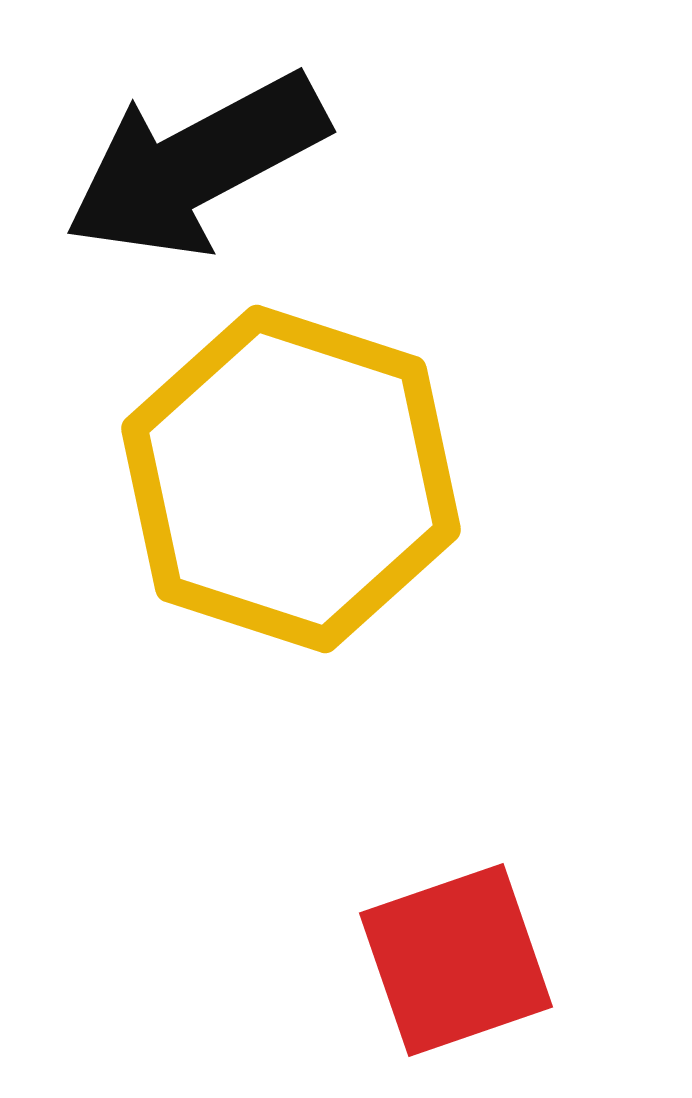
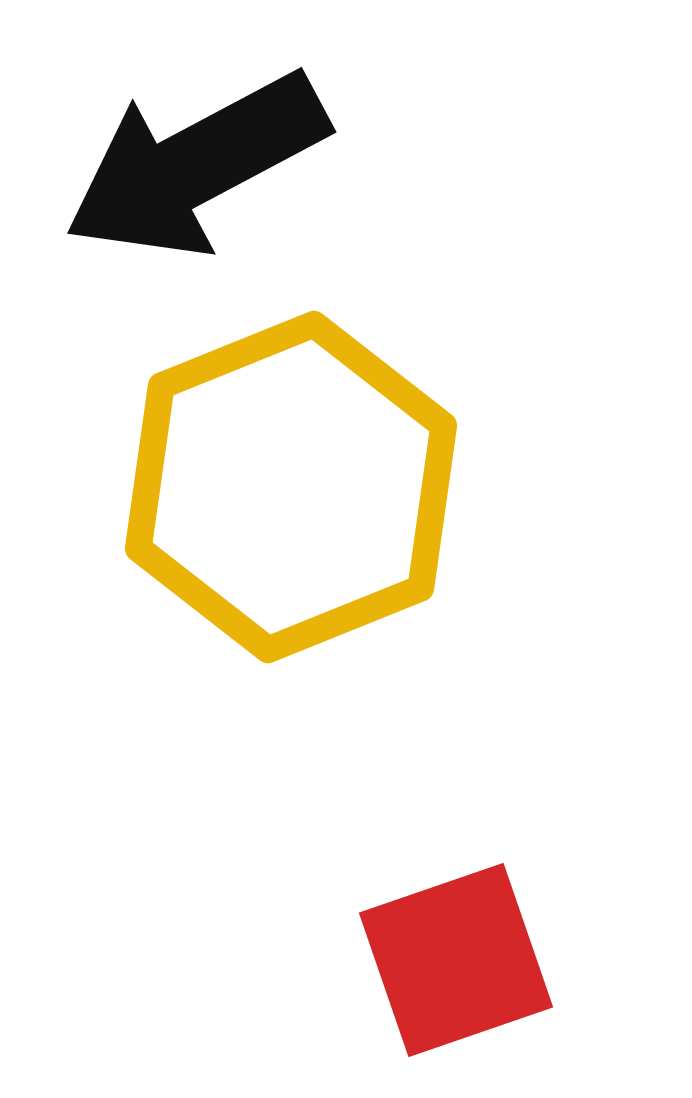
yellow hexagon: moved 8 px down; rotated 20 degrees clockwise
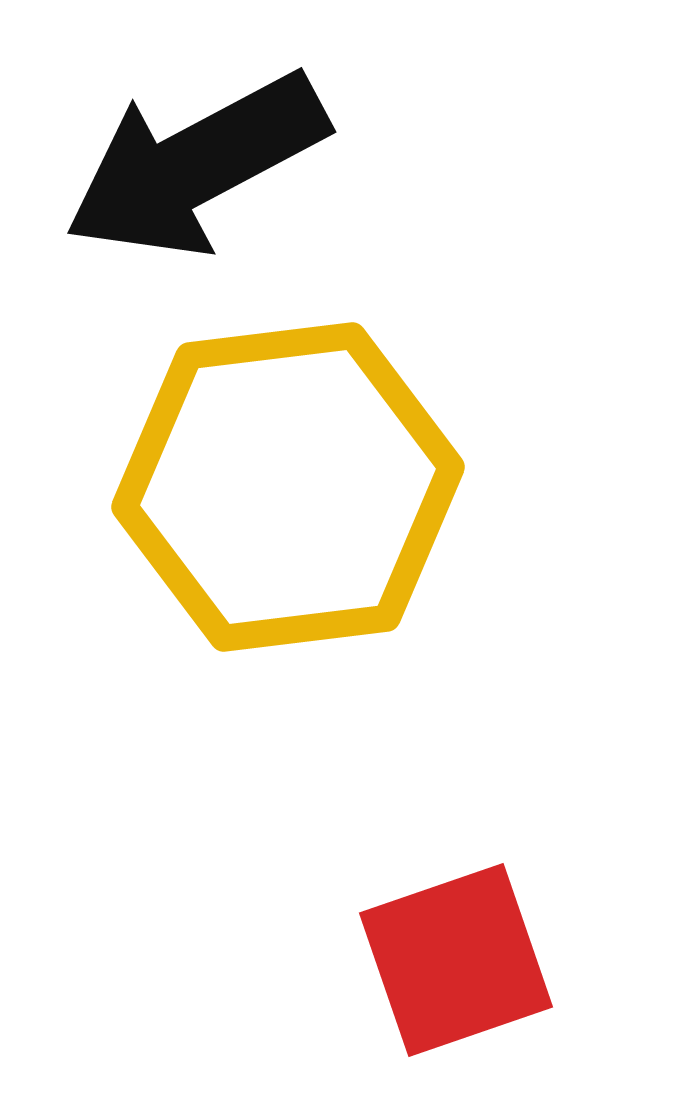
yellow hexagon: moved 3 px left; rotated 15 degrees clockwise
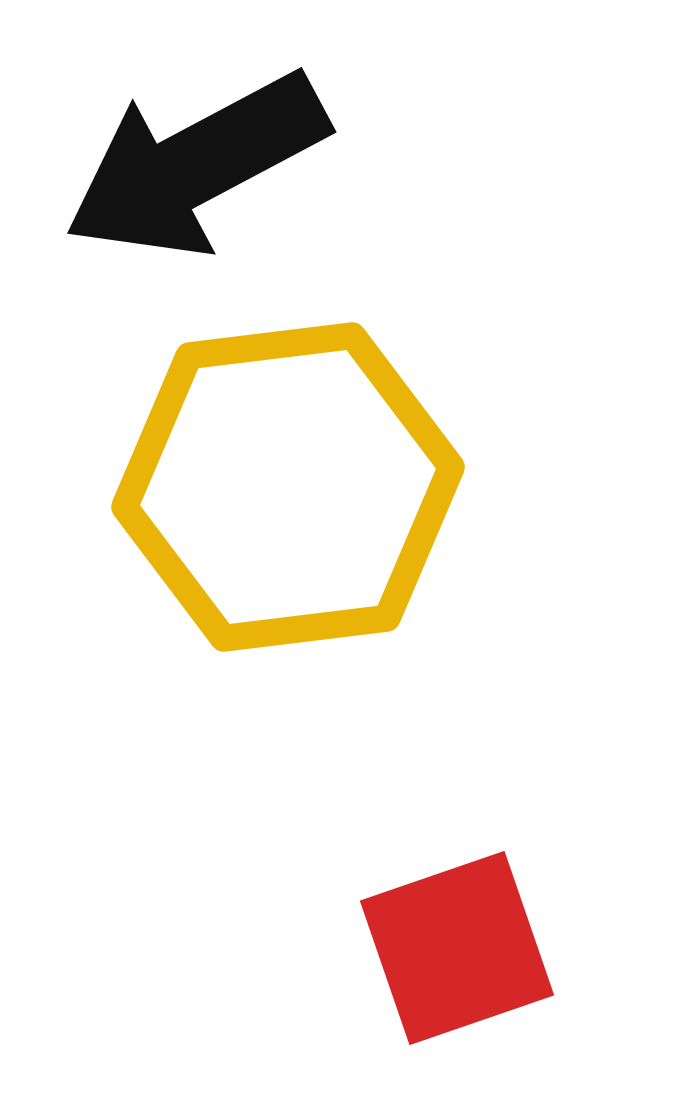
red square: moved 1 px right, 12 px up
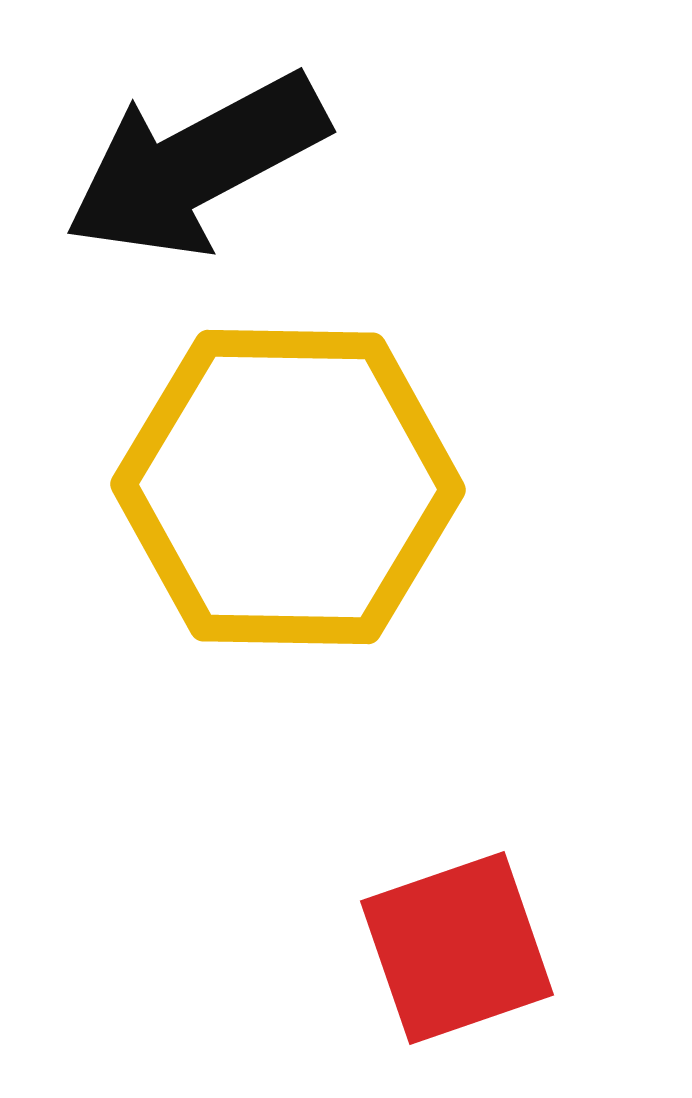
yellow hexagon: rotated 8 degrees clockwise
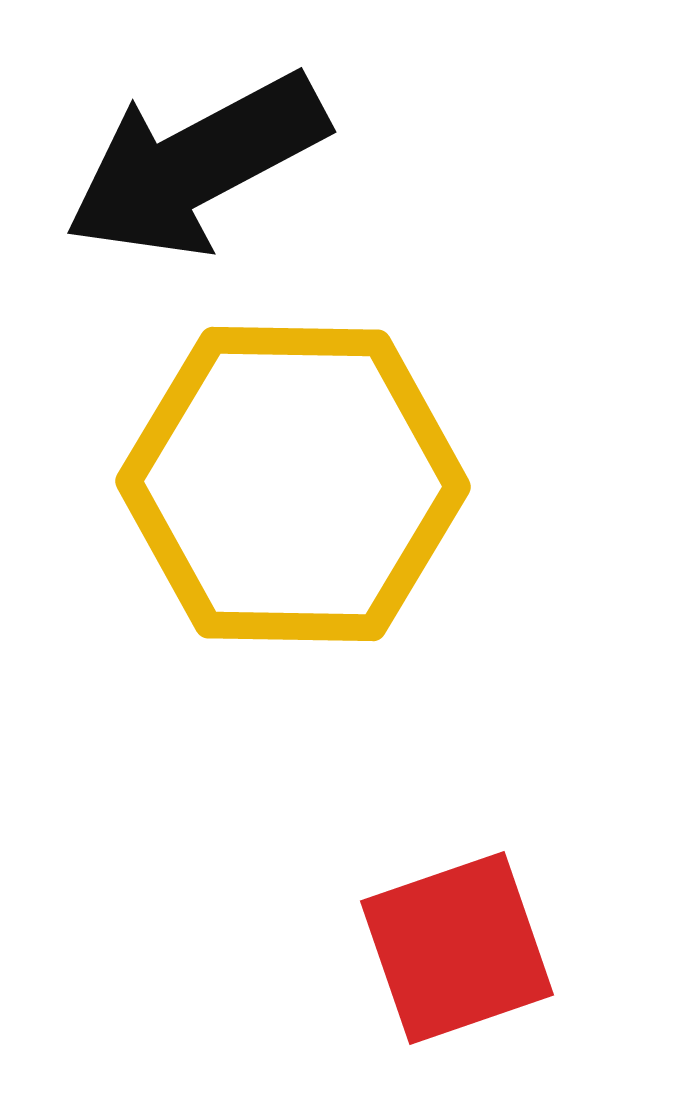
yellow hexagon: moved 5 px right, 3 px up
